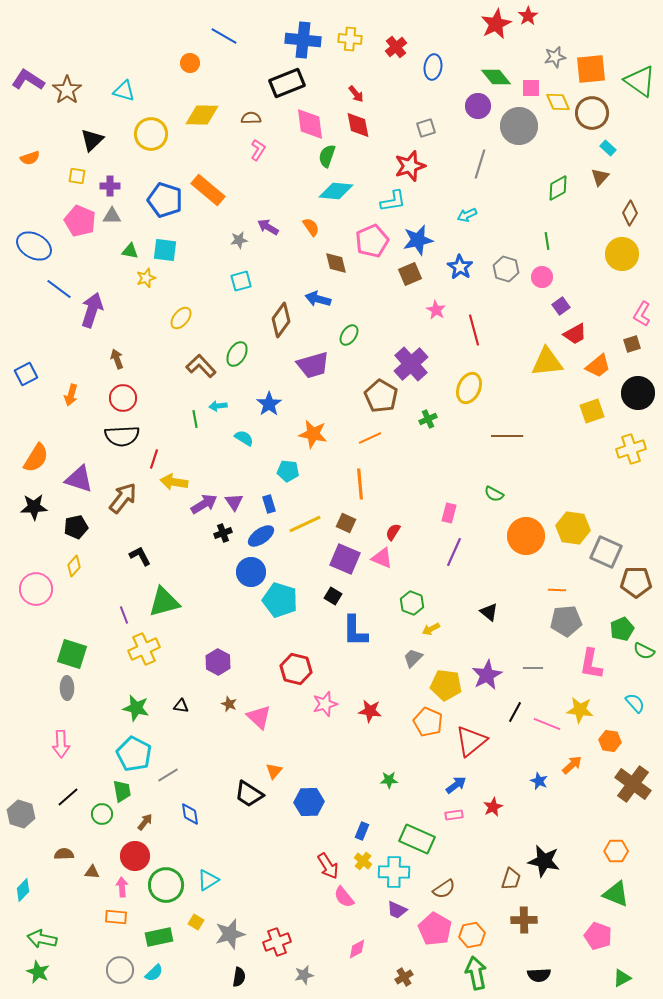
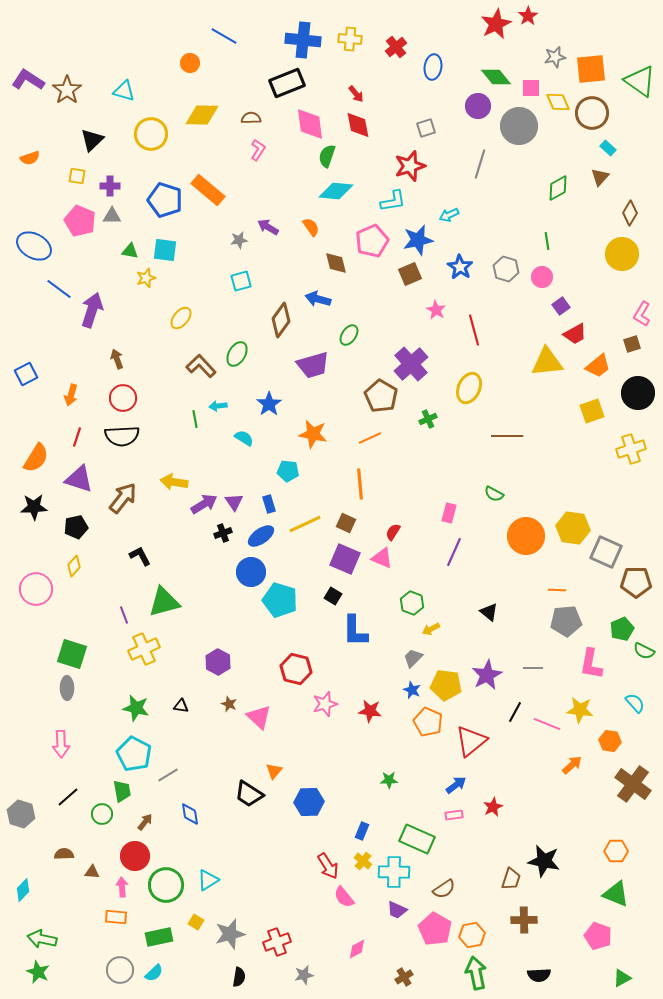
cyan arrow at (467, 215): moved 18 px left
red line at (154, 459): moved 77 px left, 22 px up
blue star at (539, 781): moved 127 px left, 91 px up
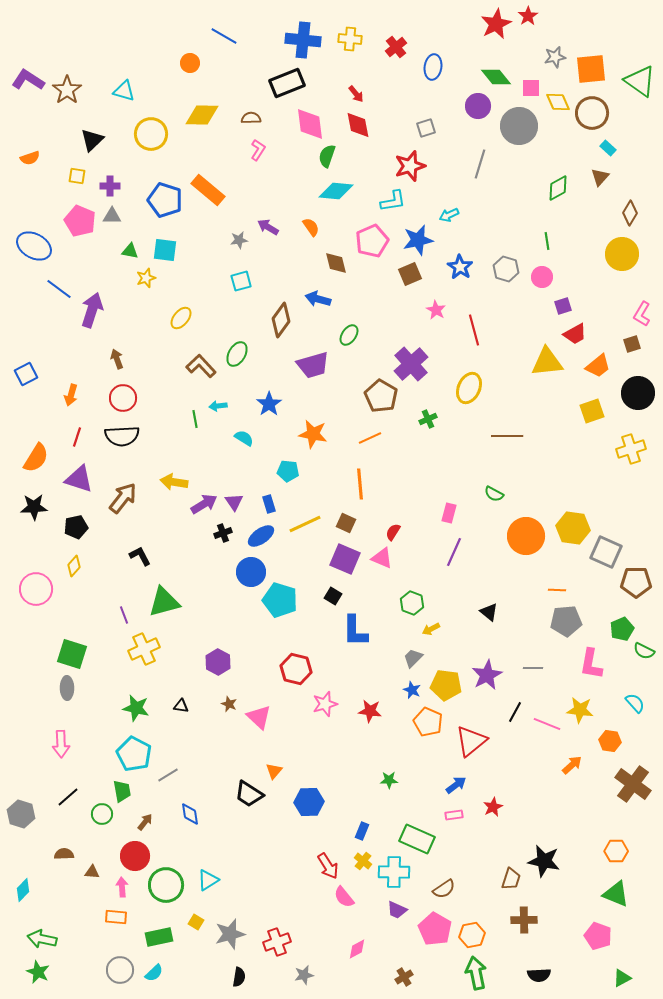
purple square at (561, 306): moved 2 px right; rotated 18 degrees clockwise
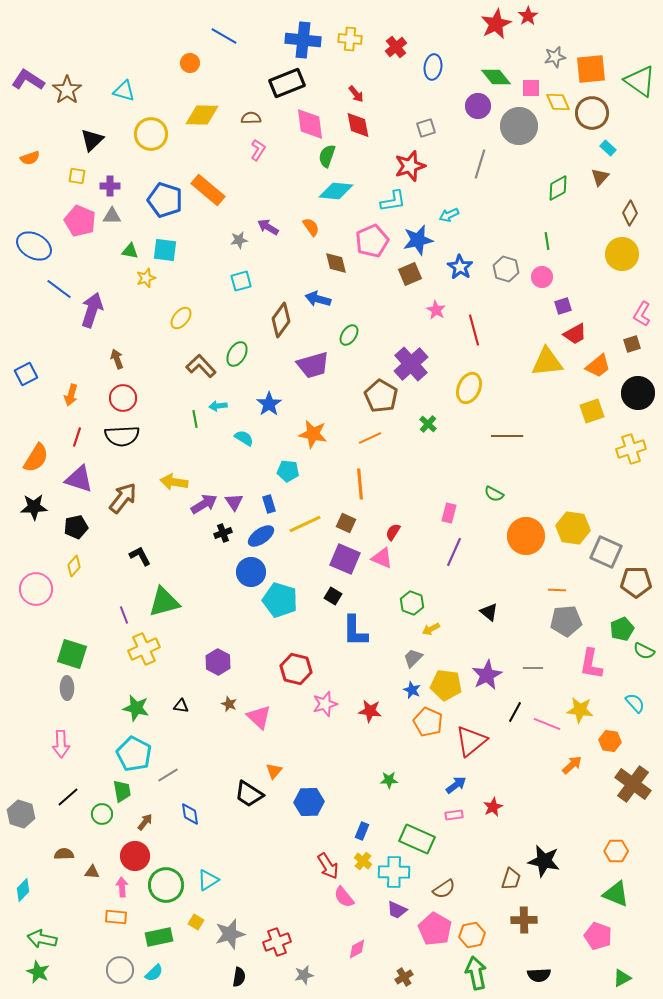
green cross at (428, 419): moved 5 px down; rotated 24 degrees counterclockwise
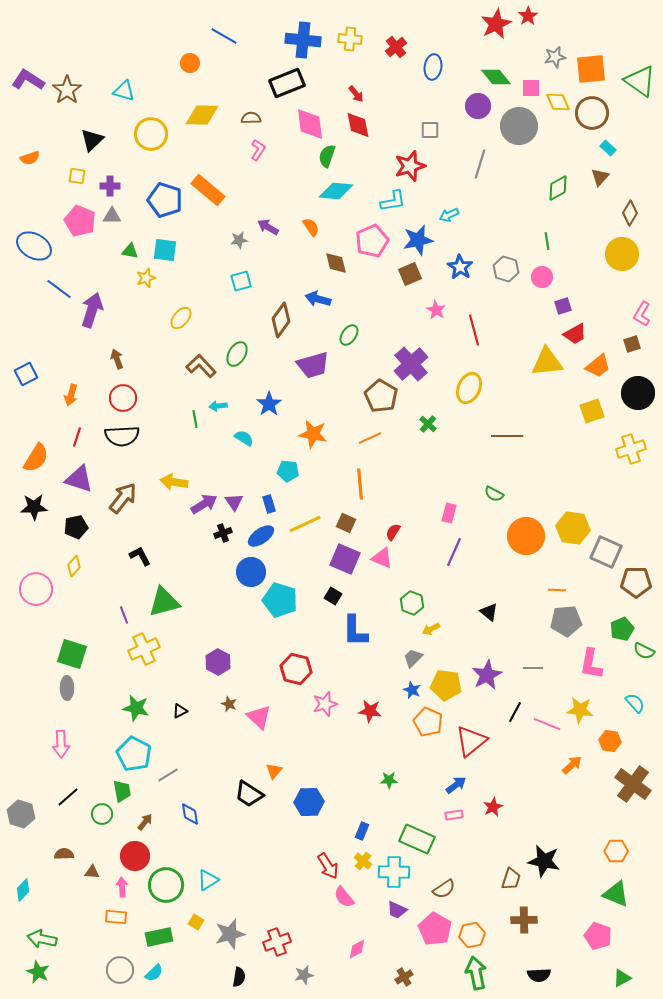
gray square at (426, 128): moved 4 px right, 2 px down; rotated 18 degrees clockwise
black triangle at (181, 706): moved 1 px left, 5 px down; rotated 35 degrees counterclockwise
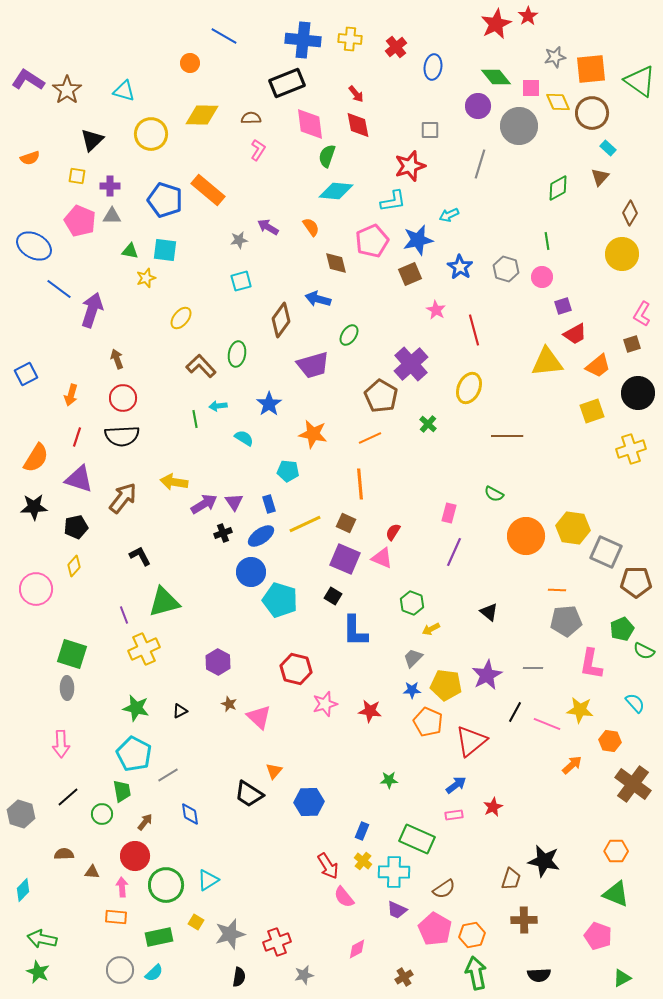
green ellipse at (237, 354): rotated 20 degrees counterclockwise
blue star at (412, 690): rotated 24 degrees counterclockwise
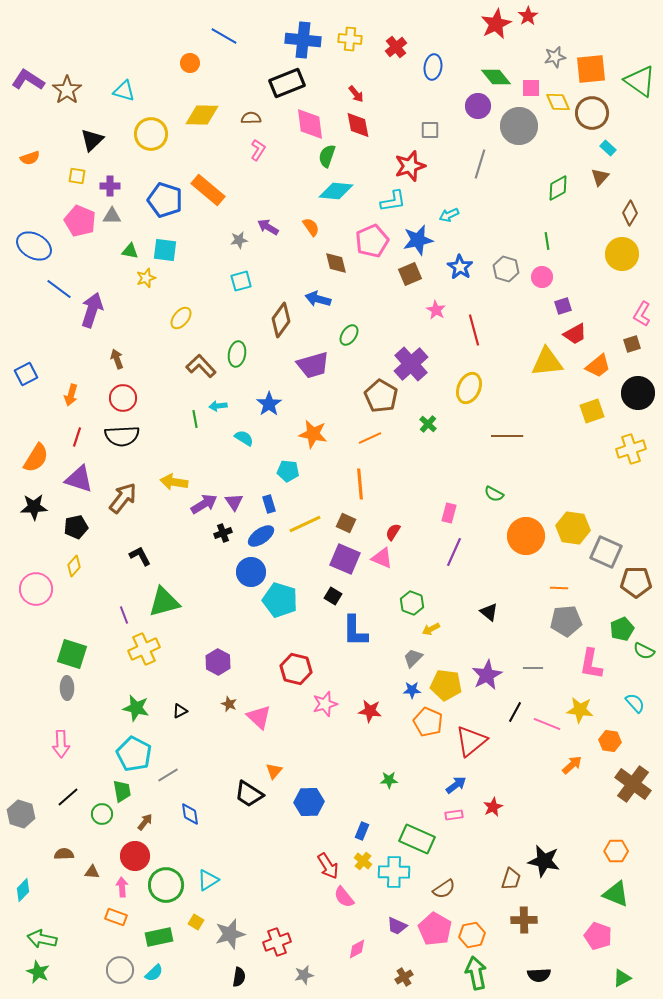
orange line at (557, 590): moved 2 px right, 2 px up
purple trapezoid at (397, 910): moved 16 px down
orange rectangle at (116, 917): rotated 15 degrees clockwise
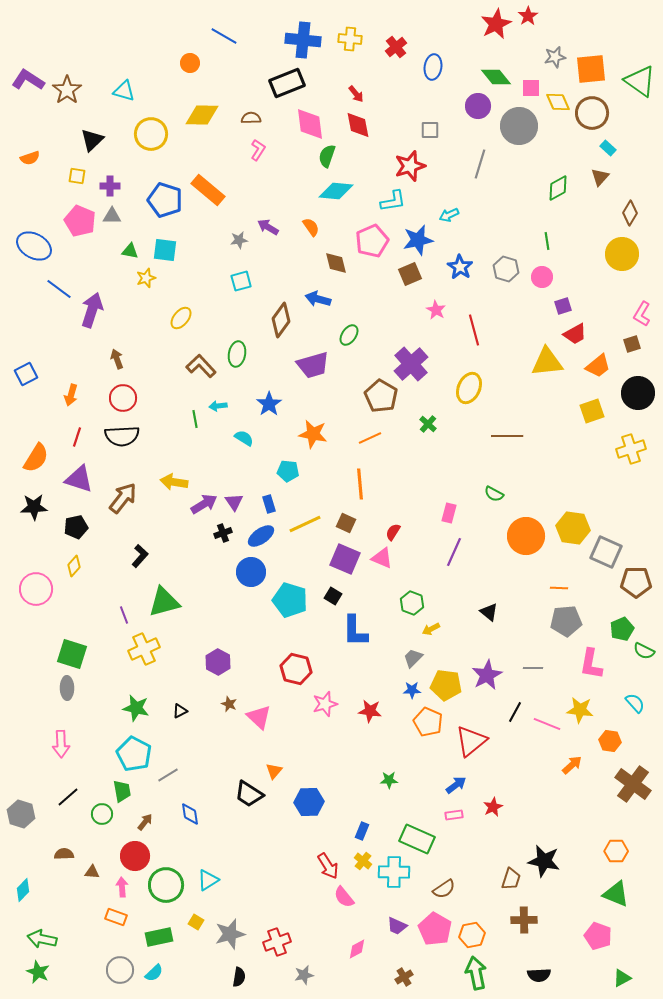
black L-shape at (140, 556): rotated 70 degrees clockwise
cyan pentagon at (280, 600): moved 10 px right
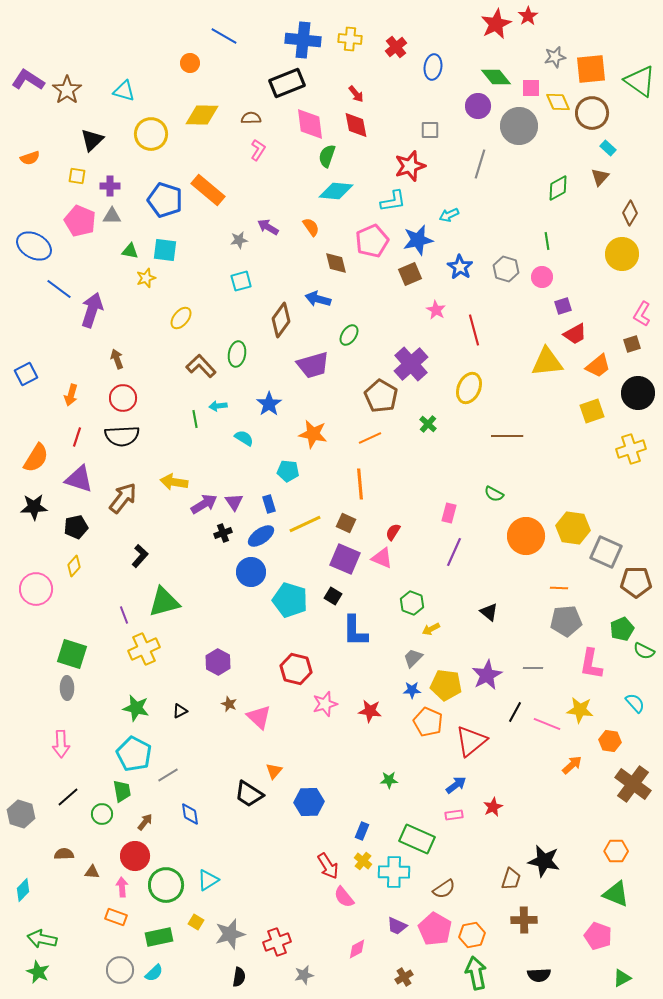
red diamond at (358, 125): moved 2 px left
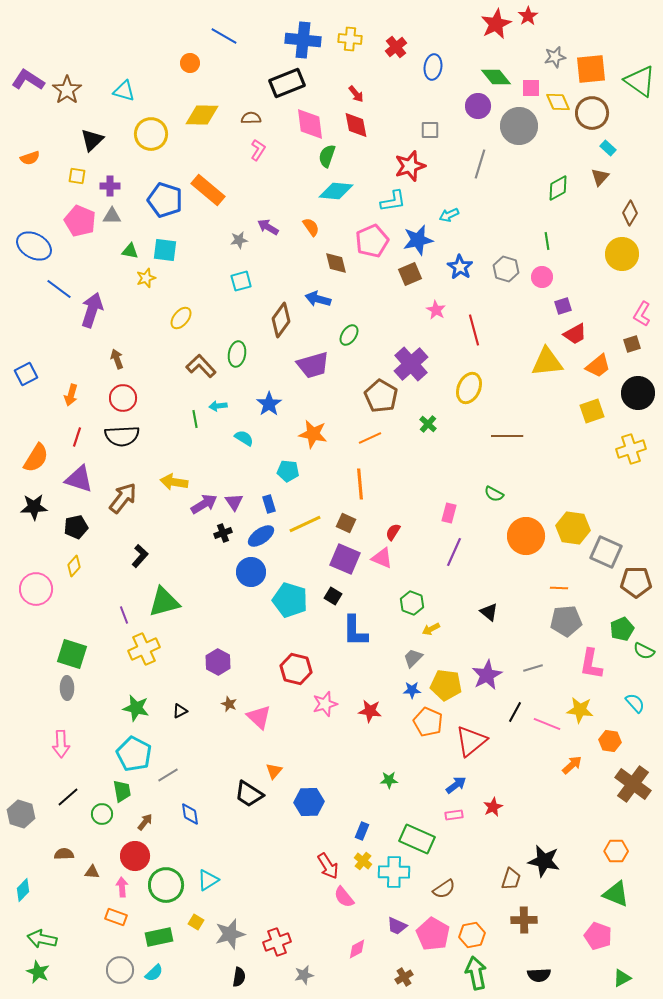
gray line at (533, 668): rotated 18 degrees counterclockwise
pink pentagon at (435, 929): moved 2 px left, 5 px down
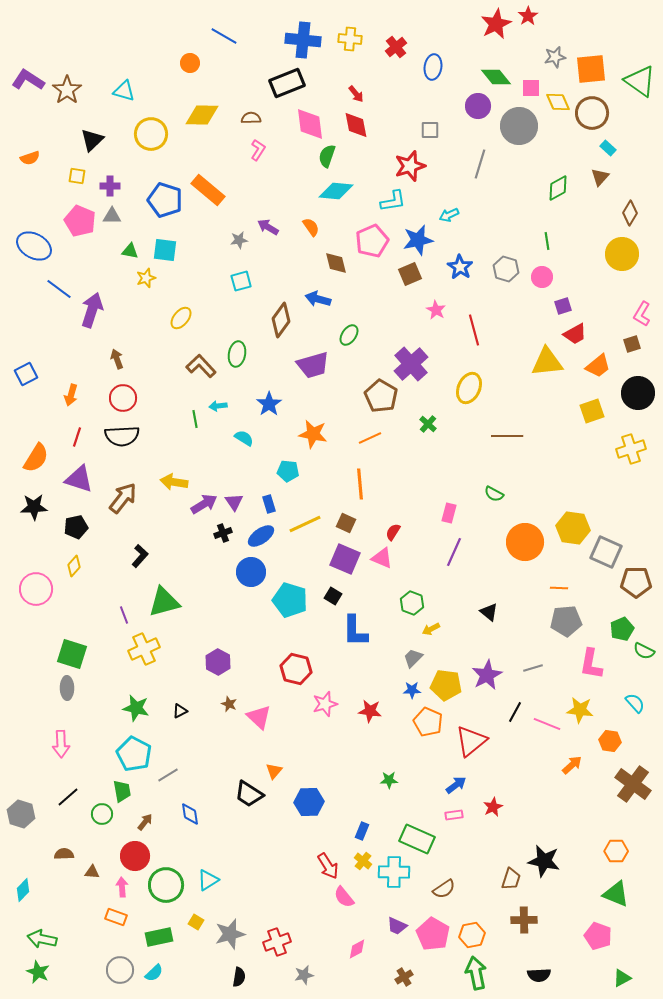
orange circle at (526, 536): moved 1 px left, 6 px down
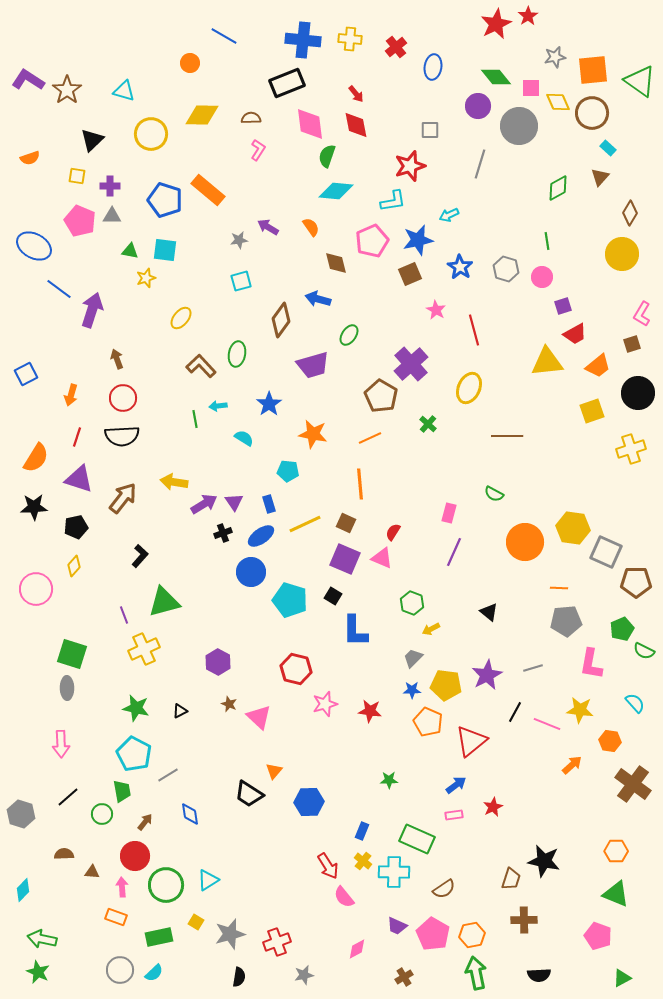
orange square at (591, 69): moved 2 px right, 1 px down
